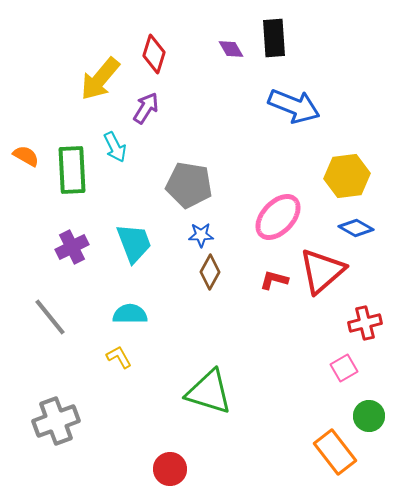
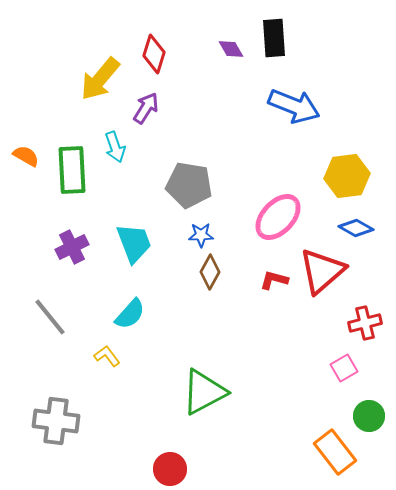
cyan arrow: rotated 8 degrees clockwise
cyan semicircle: rotated 132 degrees clockwise
yellow L-shape: moved 12 px left, 1 px up; rotated 8 degrees counterclockwise
green triangle: moved 5 px left; rotated 45 degrees counterclockwise
gray cross: rotated 27 degrees clockwise
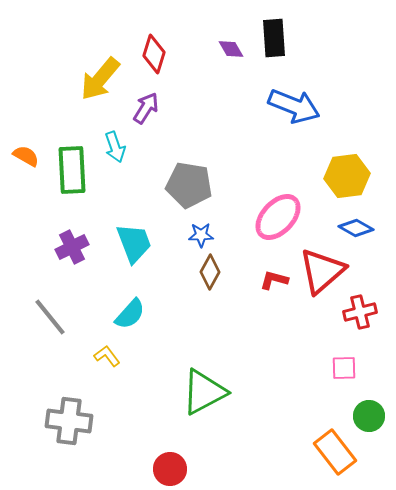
red cross: moved 5 px left, 11 px up
pink square: rotated 28 degrees clockwise
gray cross: moved 13 px right
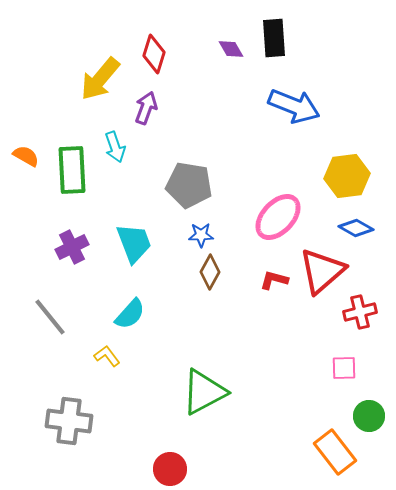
purple arrow: rotated 12 degrees counterclockwise
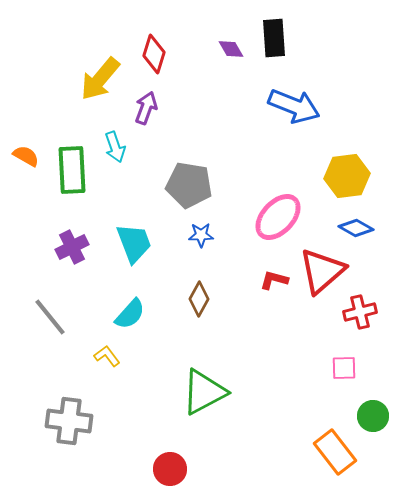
brown diamond: moved 11 px left, 27 px down
green circle: moved 4 px right
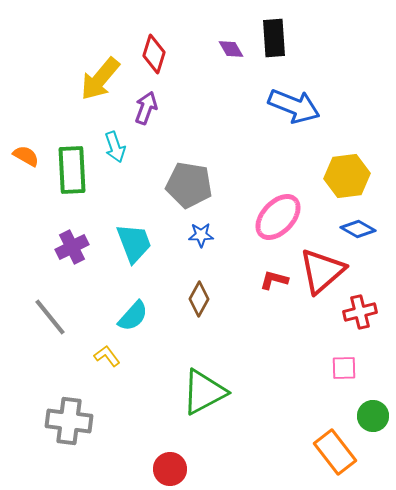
blue diamond: moved 2 px right, 1 px down
cyan semicircle: moved 3 px right, 2 px down
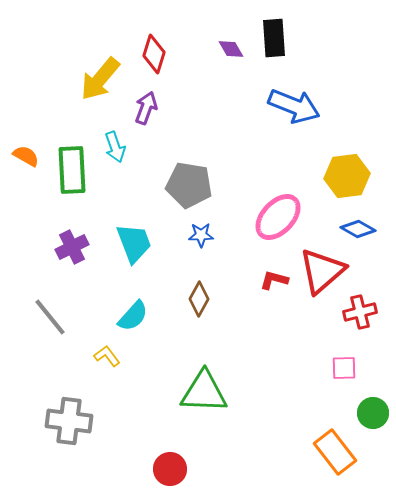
green triangle: rotated 30 degrees clockwise
green circle: moved 3 px up
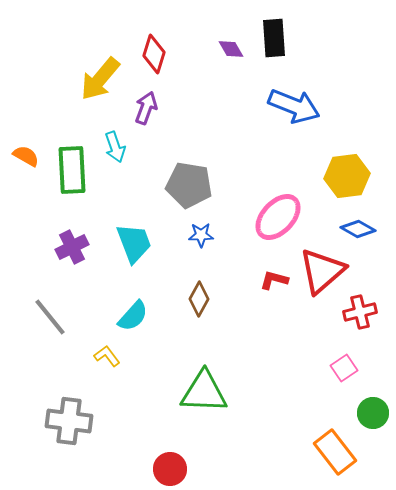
pink square: rotated 32 degrees counterclockwise
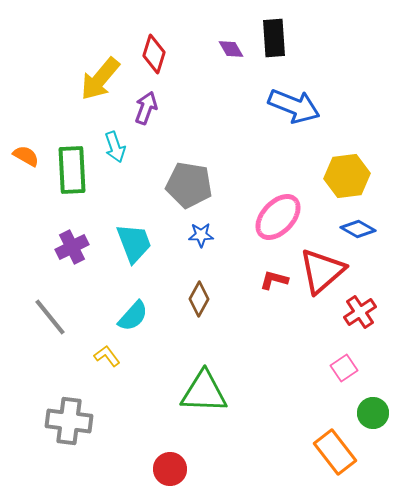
red cross: rotated 20 degrees counterclockwise
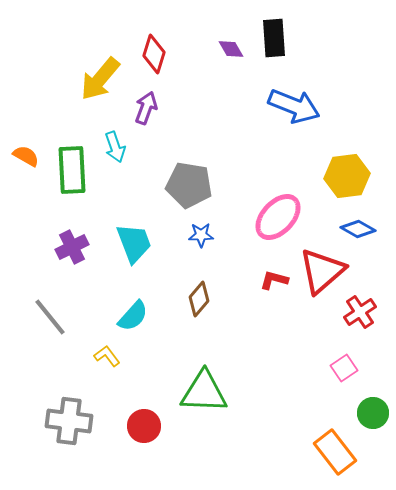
brown diamond: rotated 12 degrees clockwise
red circle: moved 26 px left, 43 px up
